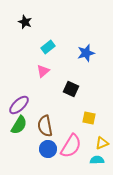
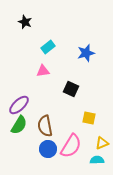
pink triangle: rotated 32 degrees clockwise
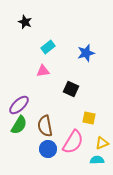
pink semicircle: moved 2 px right, 4 px up
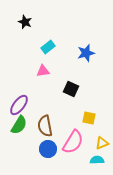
purple ellipse: rotated 10 degrees counterclockwise
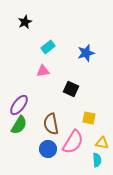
black star: rotated 24 degrees clockwise
brown semicircle: moved 6 px right, 2 px up
yellow triangle: rotated 32 degrees clockwise
cyan semicircle: rotated 88 degrees clockwise
